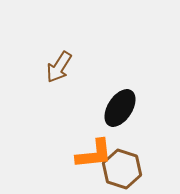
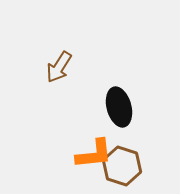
black ellipse: moved 1 px left, 1 px up; rotated 48 degrees counterclockwise
brown hexagon: moved 3 px up
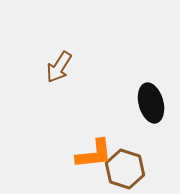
black ellipse: moved 32 px right, 4 px up
brown hexagon: moved 3 px right, 3 px down
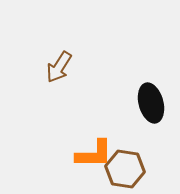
orange L-shape: rotated 6 degrees clockwise
brown hexagon: rotated 9 degrees counterclockwise
